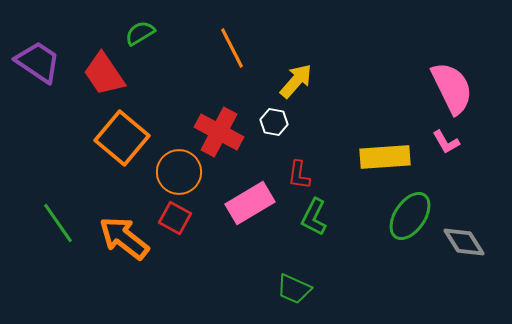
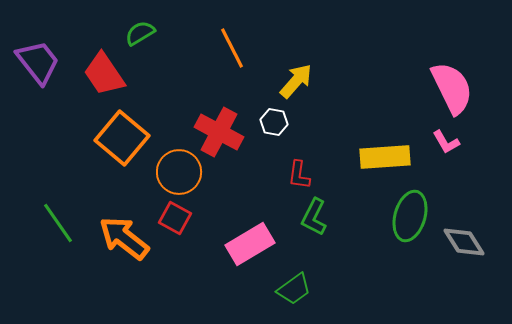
purple trapezoid: rotated 18 degrees clockwise
pink rectangle: moved 41 px down
green ellipse: rotated 18 degrees counterclockwise
green trapezoid: rotated 60 degrees counterclockwise
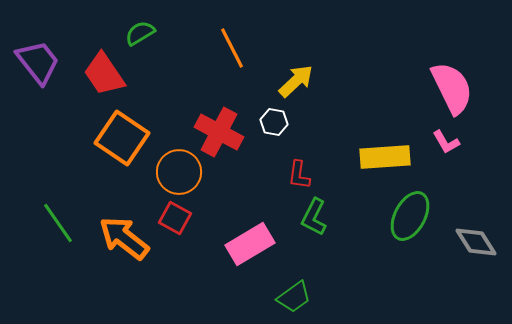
yellow arrow: rotated 6 degrees clockwise
orange square: rotated 6 degrees counterclockwise
green ellipse: rotated 12 degrees clockwise
gray diamond: moved 12 px right
green trapezoid: moved 8 px down
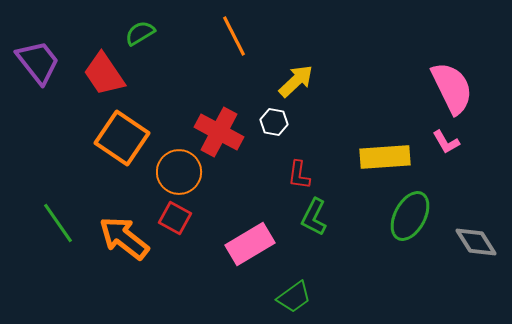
orange line: moved 2 px right, 12 px up
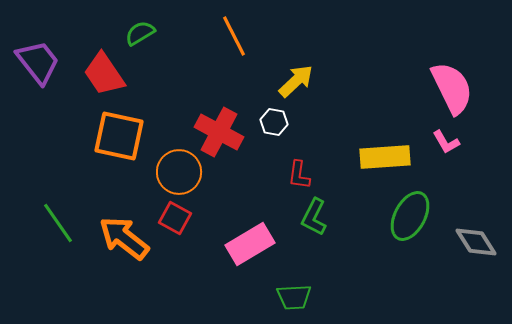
orange square: moved 3 px left, 2 px up; rotated 22 degrees counterclockwise
green trapezoid: rotated 33 degrees clockwise
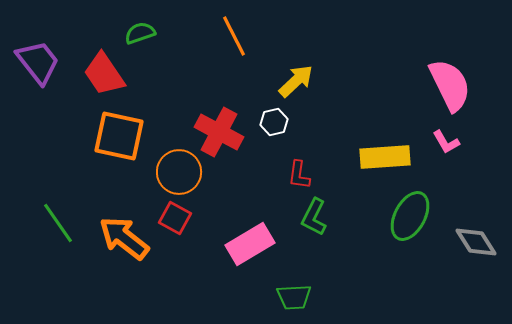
green semicircle: rotated 12 degrees clockwise
pink semicircle: moved 2 px left, 3 px up
white hexagon: rotated 24 degrees counterclockwise
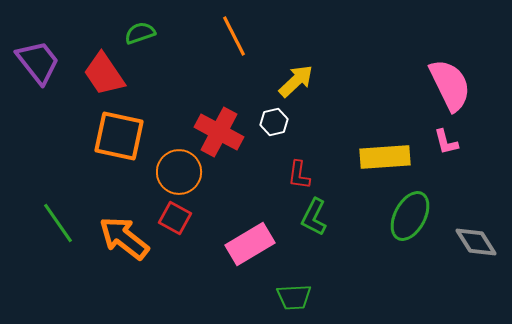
pink L-shape: rotated 16 degrees clockwise
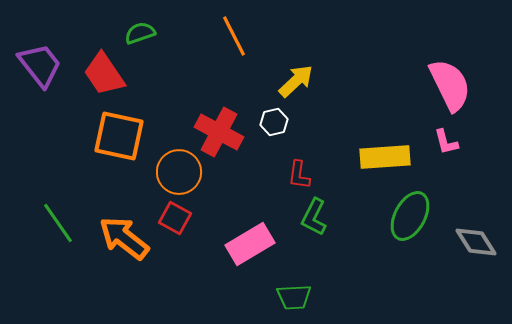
purple trapezoid: moved 2 px right, 3 px down
